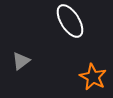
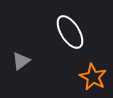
white ellipse: moved 11 px down
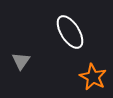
gray triangle: rotated 18 degrees counterclockwise
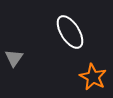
gray triangle: moved 7 px left, 3 px up
